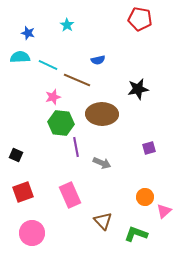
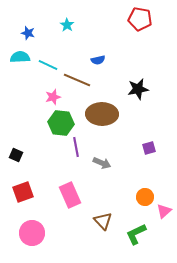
green L-shape: rotated 45 degrees counterclockwise
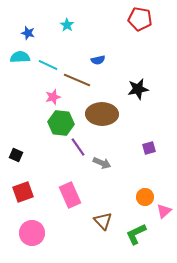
purple line: moved 2 px right; rotated 24 degrees counterclockwise
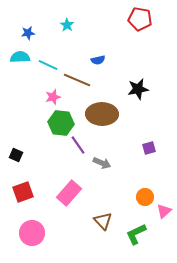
blue star: rotated 24 degrees counterclockwise
purple line: moved 2 px up
pink rectangle: moved 1 px left, 2 px up; rotated 65 degrees clockwise
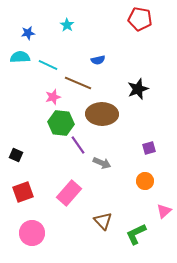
brown line: moved 1 px right, 3 px down
black star: rotated 10 degrees counterclockwise
orange circle: moved 16 px up
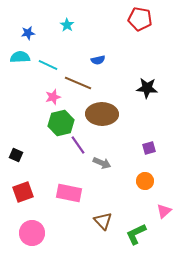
black star: moved 9 px right, 1 px up; rotated 25 degrees clockwise
green hexagon: rotated 20 degrees counterclockwise
pink rectangle: rotated 60 degrees clockwise
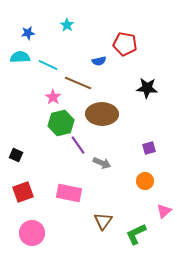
red pentagon: moved 15 px left, 25 px down
blue semicircle: moved 1 px right, 1 px down
pink star: rotated 21 degrees counterclockwise
brown triangle: rotated 18 degrees clockwise
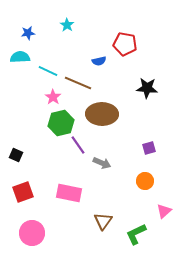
cyan line: moved 6 px down
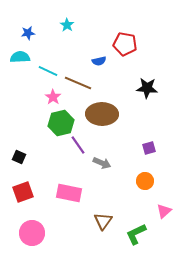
black square: moved 3 px right, 2 px down
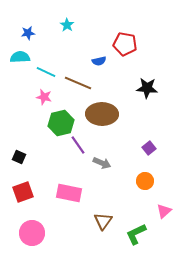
cyan line: moved 2 px left, 1 px down
pink star: moved 9 px left; rotated 21 degrees counterclockwise
purple square: rotated 24 degrees counterclockwise
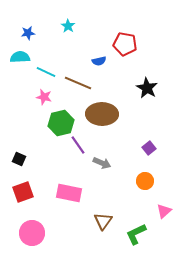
cyan star: moved 1 px right, 1 px down
black star: rotated 25 degrees clockwise
black square: moved 2 px down
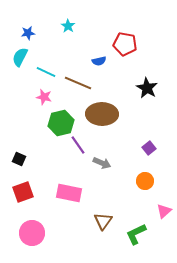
cyan semicircle: rotated 60 degrees counterclockwise
